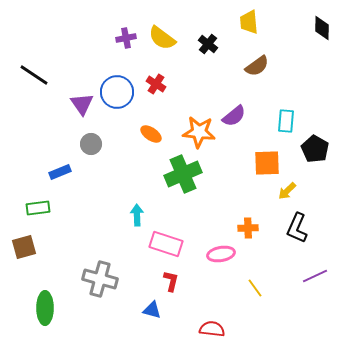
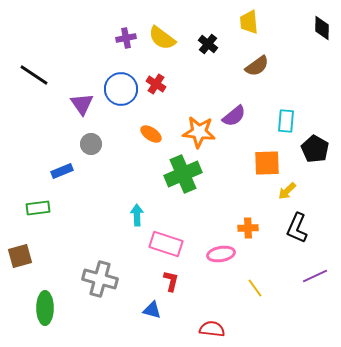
blue circle: moved 4 px right, 3 px up
blue rectangle: moved 2 px right, 1 px up
brown square: moved 4 px left, 9 px down
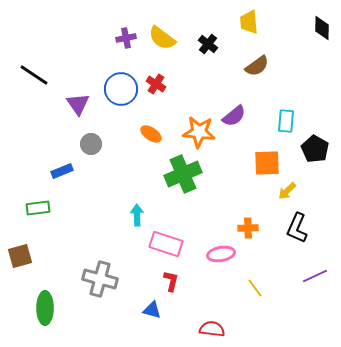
purple triangle: moved 4 px left
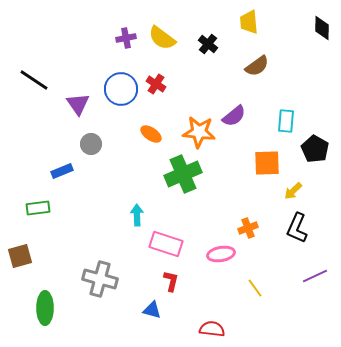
black line: moved 5 px down
yellow arrow: moved 6 px right
orange cross: rotated 18 degrees counterclockwise
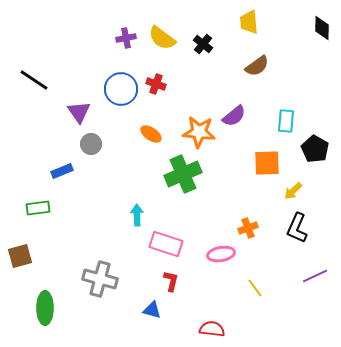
black cross: moved 5 px left
red cross: rotated 12 degrees counterclockwise
purple triangle: moved 1 px right, 8 px down
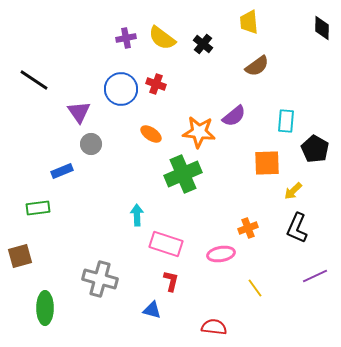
red semicircle: moved 2 px right, 2 px up
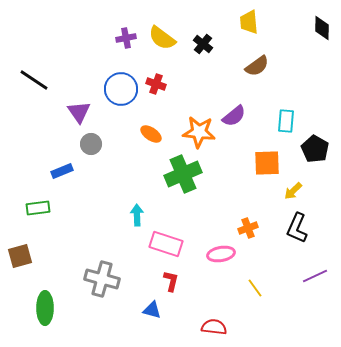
gray cross: moved 2 px right
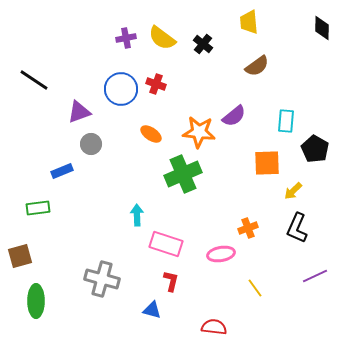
purple triangle: rotated 45 degrees clockwise
green ellipse: moved 9 px left, 7 px up
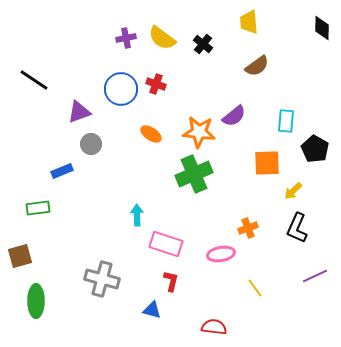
green cross: moved 11 px right
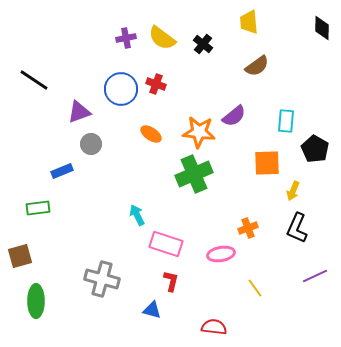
yellow arrow: rotated 24 degrees counterclockwise
cyan arrow: rotated 25 degrees counterclockwise
